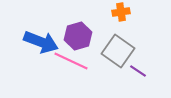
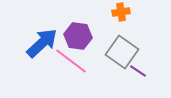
purple hexagon: rotated 24 degrees clockwise
blue arrow: moved 1 px right, 1 px down; rotated 64 degrees counterclockwise
gray square: moved 4 px right, 1 px down
pink line: rotated 12 degrees clockwise
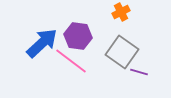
orange cross: rotated 18 degrees counterclockwise
purple line: moved 1 px right, 1 px down; rotated 18 degrees counterclockwise
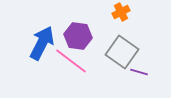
blue arrow: rotated 20 degrees counterclockwise
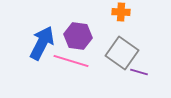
orange cross: rotated 30 degrees clockwise
gray square: moved 1 px down
pink line: rotated 20 degrees counterclockwise
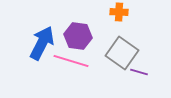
orange cross: moved 2 px left
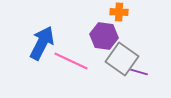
purple hexagon: moved 26 px right
gray square: moved 6 px down
pink line: rotated 8 degrees clockwise
